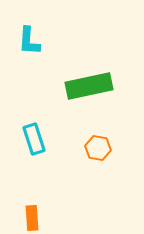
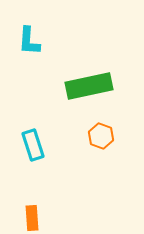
cyan rectangle: moved 1 px left, 6 px down
orange hexagon: moved 3 px right, 12 px up; rotated 10 degrees clockwise
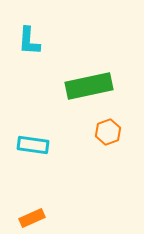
orange hexagon: moved 7 px right, 4 px up; rotated 20 degrees clockwise
cyan rectangle: rotated 64 degrees counterclockwise
orange rectangle: rotated 70 degrees clockwise
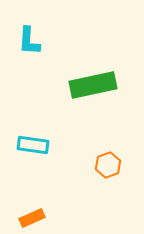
green rectangle: moved 4 px right, 1 px up
orange hexagon: moved 33 px down
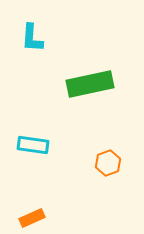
cyan L-shape: moved 3 px right, 3 px up
green rectangle: moved 3 px left, 1 px up
orange hexagon: moved 2 px up
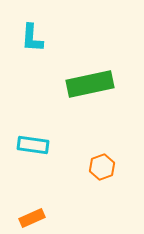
orange hexagon: moved 6 px left, 4 px down
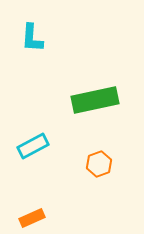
green rectangle: moved 5 px right, 16 px down
cyan rectangle: moved 1 px down; rotated 36 degrees counterclockwise
orange hexagon: moved 3 px left, 3 px up
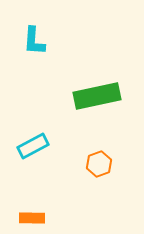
cyan L-shape: moved 2 px right, 3 px down
green rectangle: moved 2 px right, 4 px up
orange rectangle: rotated 25 degrees clockwise
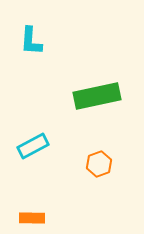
cyan L-shape: moved 3 px left
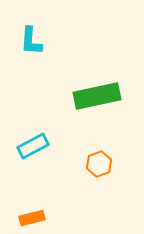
orange rectangle: rotated 15 degrees counterclockwise
